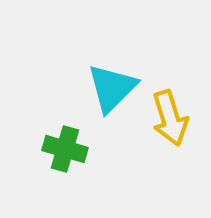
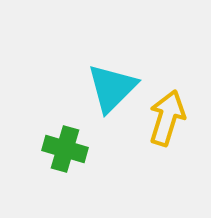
yellow arrow: moved 3 px left; rotated 146 degrees counterclockwise
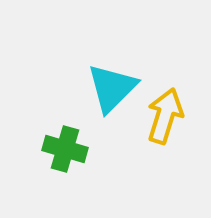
yellow arrow: moved 2 px left, 2 px up
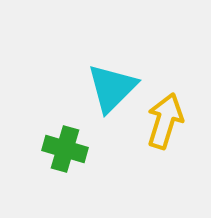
yellow arrow: moved 5 px down
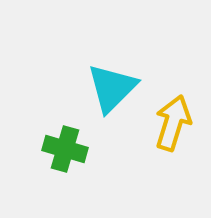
yellow arrow: moved 8 px right, 2 px down
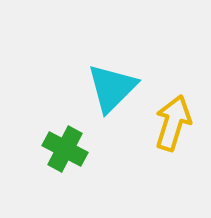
green cross: rotated 12 degrees clockwise
